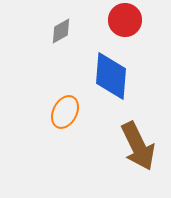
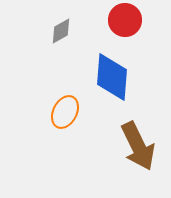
blue diamond: moved 1 px right, 1 px down
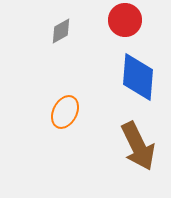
blue diamond: moved 26 px right
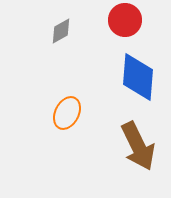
orange ellipse: moved 2 px right, 1 px down
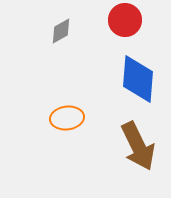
blue diamond: moved 2 px down
orange ellipse: moved 5 px down; rotated 56 degrees clockwise
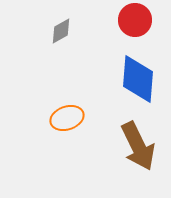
red circle: moved 10 px right
orange ellipse: rotated 12 degrees counterclockwise
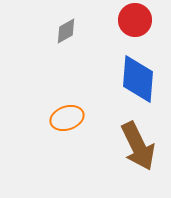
gray diamond: moved 5 px right
